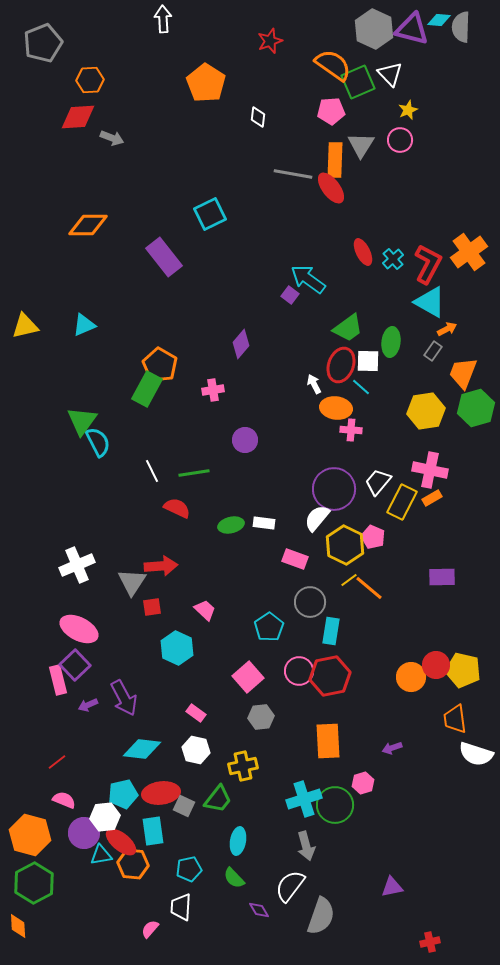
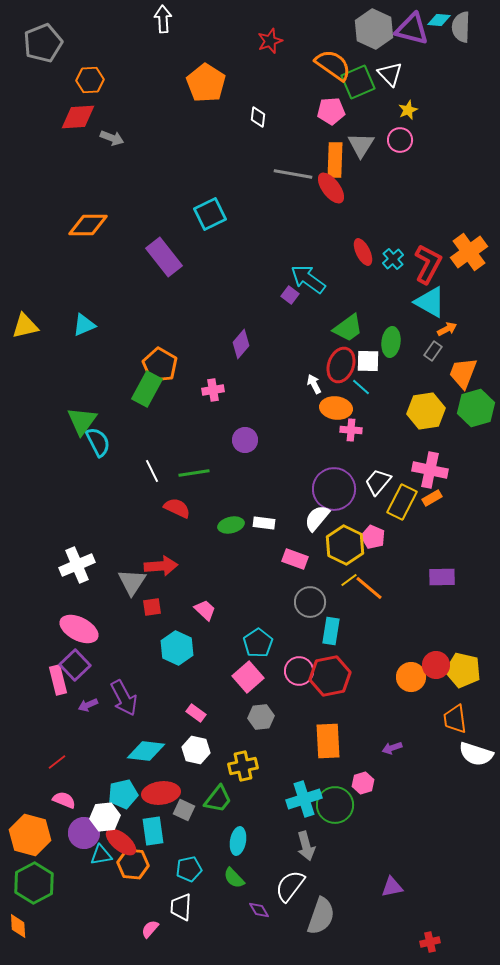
cyan pentagon at (269, 627): moved 11 px left, 16 px down
cyan diamond at (142, 749): moved 4 px right, 2 px down
gray square at (184, 806): moved 4 px down
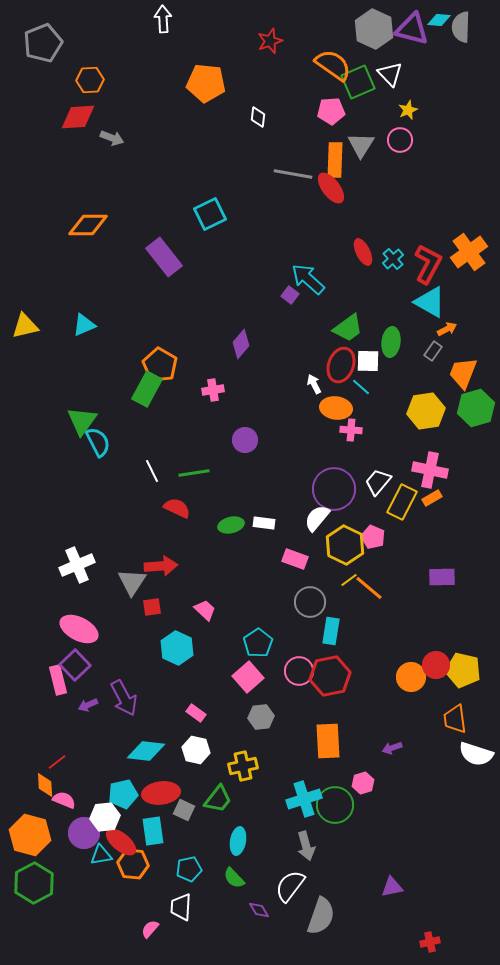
orange pentagon at (206, 83): rotated 27 degrees counterclockwise
cyan arrow at (308, 279): rotated 6 degrees clockwise
orange diamond at (18, 926): moved 27 px right, 141 px up
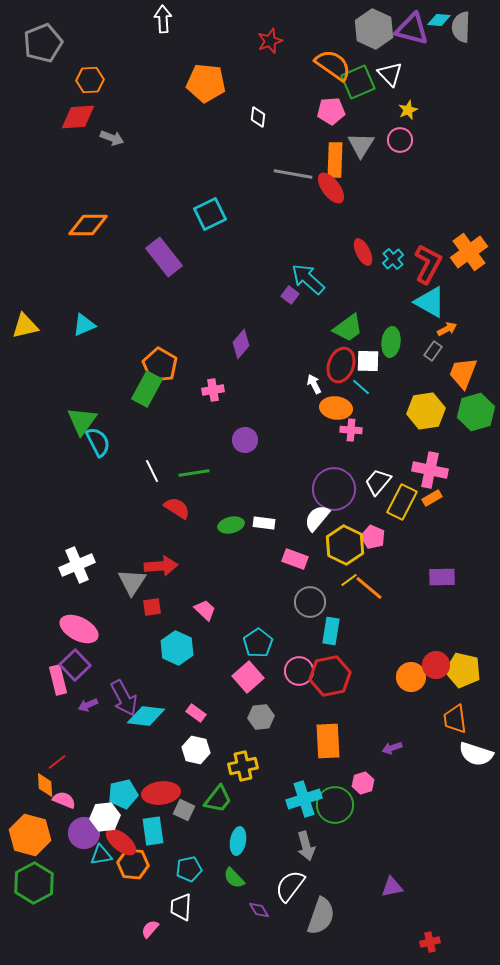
green hexagon at (476, 408): moved 4 px down
red semicircle at (177, 508): rotated 8 degrees clockwise
cyan diamond at (146, 751): moved 35 px up
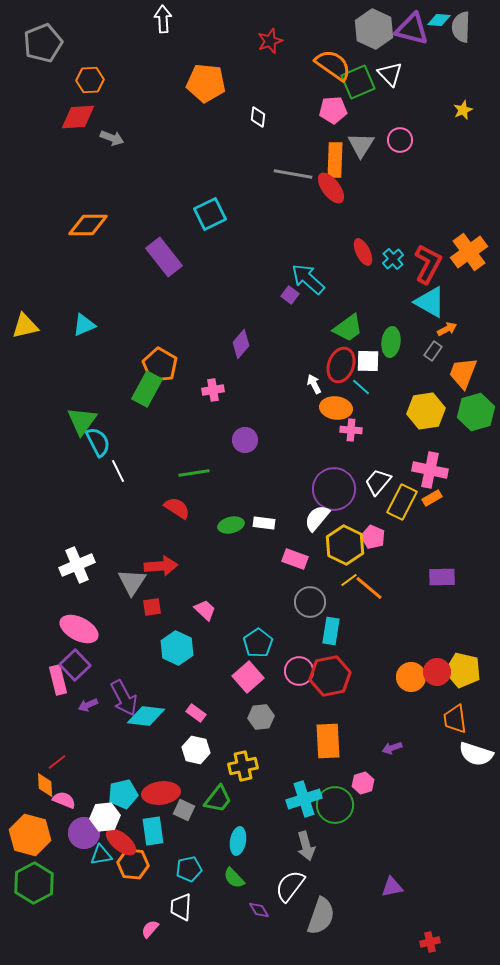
yellow star at (408, 110): moved 55 px right
pink pentagon at (331, 111): moved 2 px right, 1 px up
white line at (152, 471): moved 34 px left
red circle at (436, 665): moved 1 px right, 7 px down
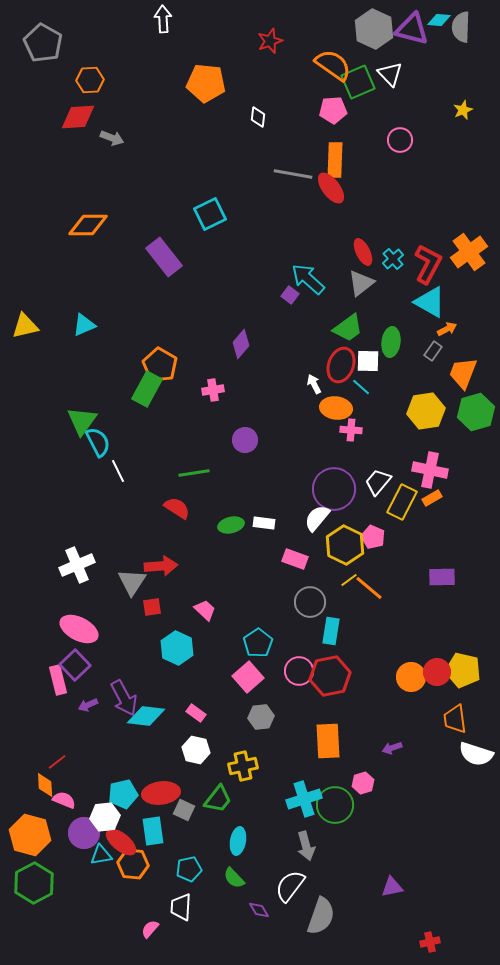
gray pentagon at (43, 43): rotated 21 degrees counterclockwise
gray triangle at (361, 145): moved 138 px down; rotated 20 degrees clockwise
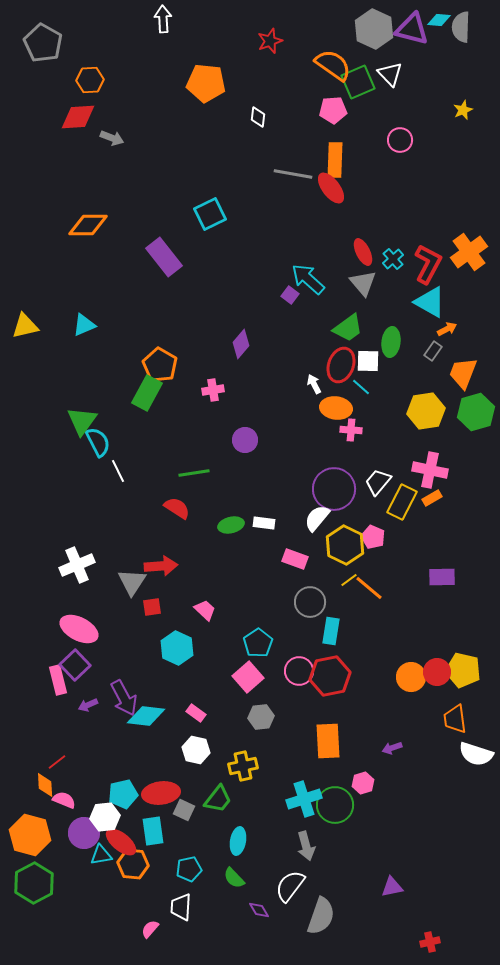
gray triangle at (361, 283): moved 2 px right; rotated 32 degrees counterclockwise
green rectangle at (147, 389): moved 4 px down
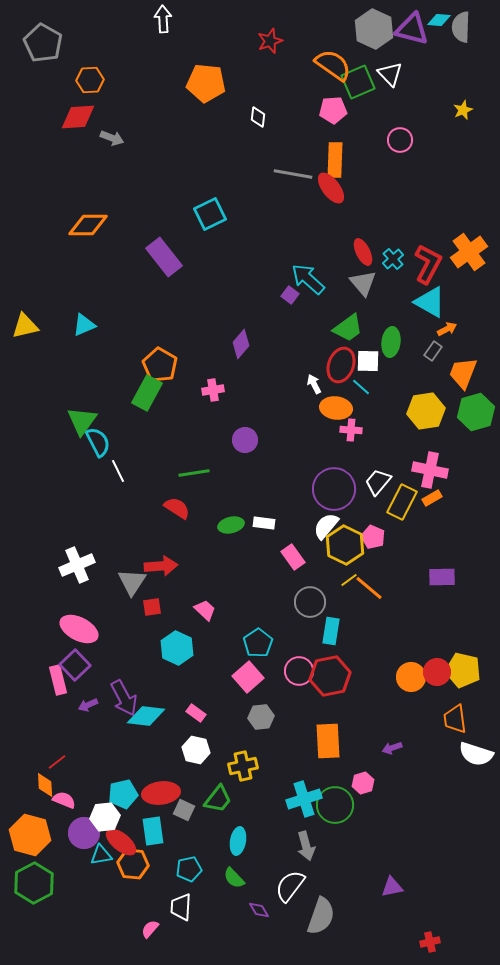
white semicircle at (317, 518): moved 9 px right, 8 px down
pink rectangle at (295, 559): moved 2 px left, 2 px up; rotated 35 degrees clockwise
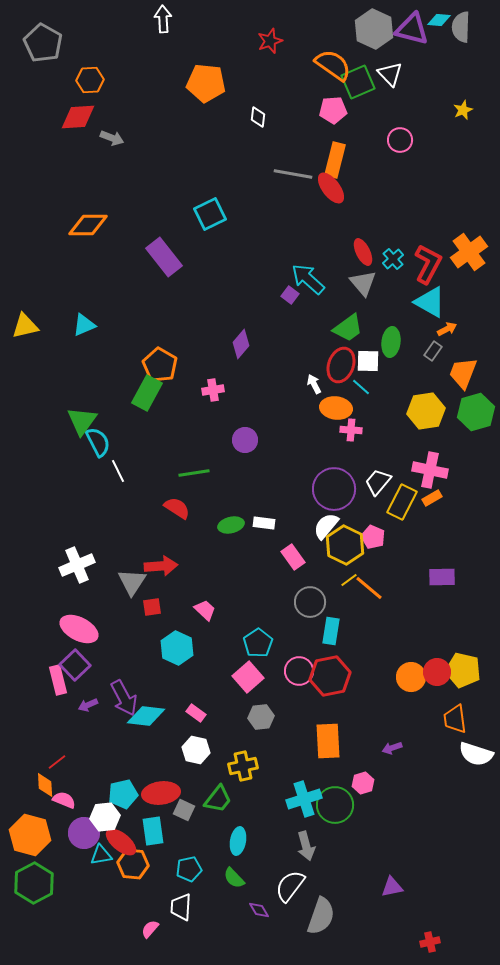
orange rectangle at (335, 160): rotated 12 degrees clockwise
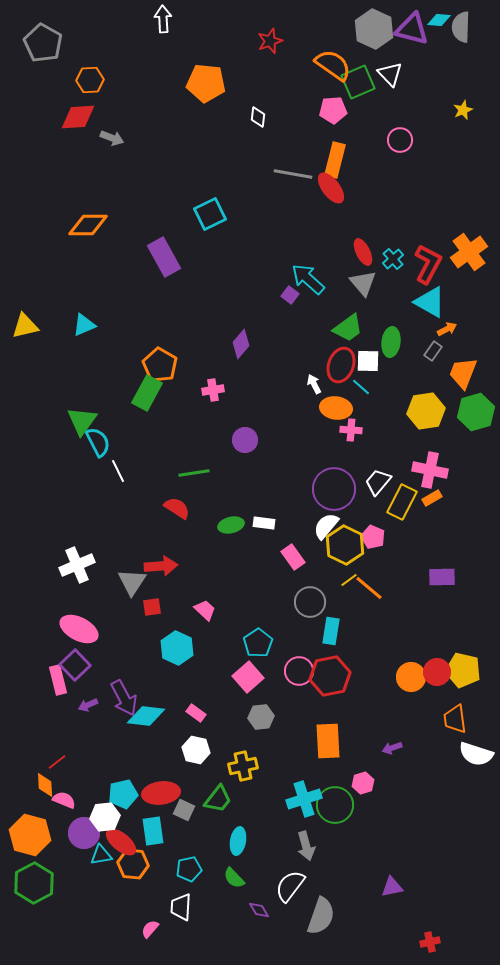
purple rectangle at (164, 257): rotated 9 degrees clockwise
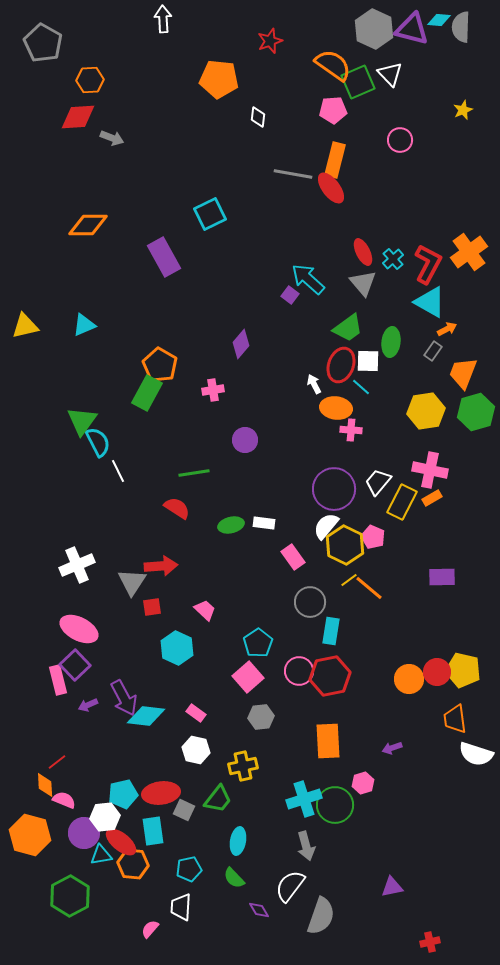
orange pentagon at (206, 83): moved 13 px right, 4 px up
orange circle at (411, 677): moved 2 px left, 2 px down
green hexagon at (34, 883): moved 36 px right, 13 px down
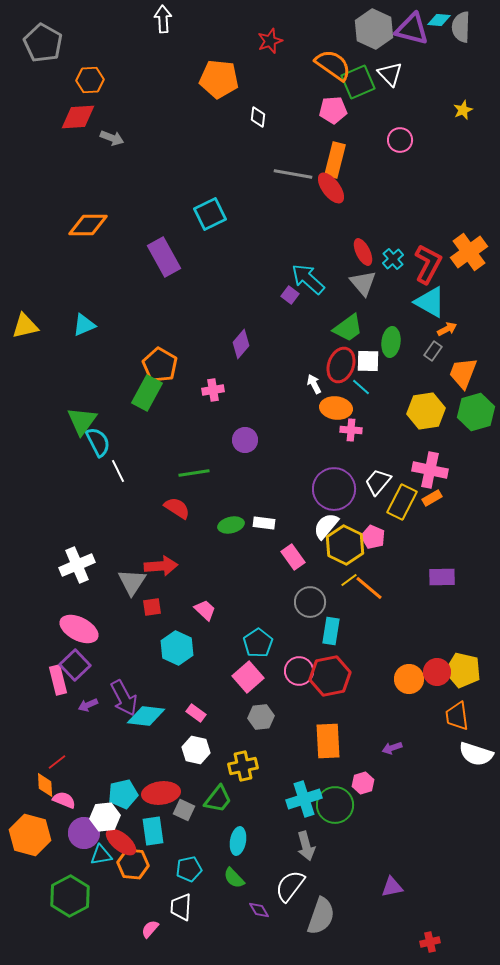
orange trapezoid at (455, 719): moved 2 px right, 3 px up
